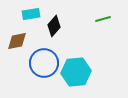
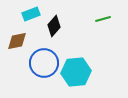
cyan rectangle: rotated 12 degrees counterclockwise
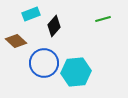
brown diamond: moved 1 px left; rotated 55 degrees clockwise
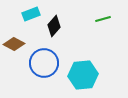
brown diamond: moved 2 px left, 3 px down; rotated 15 degrees counterclockwise
cyan hexagon: moved 7 px right, 3 px down
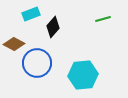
black diamond: moved 1 px left, 1 px down
blue circle: moved 7 px left
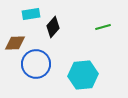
cyan rectangle: rotated 12 degrees clockwise
green line: moved 8 px down
brown diamond: moved 1 px right, 1 px up; rotated 30 degrees counterclockwise
blue circle: moved 1 px left, 1 px down
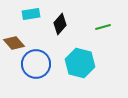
black diamond: moved 7 px right, 3 px up
brown diamond: moved 1 px left; rotated 50 degrees clockwise
cyan hexagon: moved 3 px left, 12 px up; rotated 20 degrees clockwise
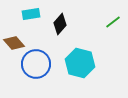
green line: moved 10 px right, 5 px up; rotated 21 degrees counterclockwise
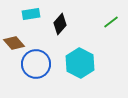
green line: moved 2 px left
cyan hexagon: rotated 12 degrees clockwise
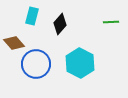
cyan rectangle: moved 1 px right, 2 px down; rotated 66 degrees counterclockwise
green line: rotated 35 degrees clockwise
